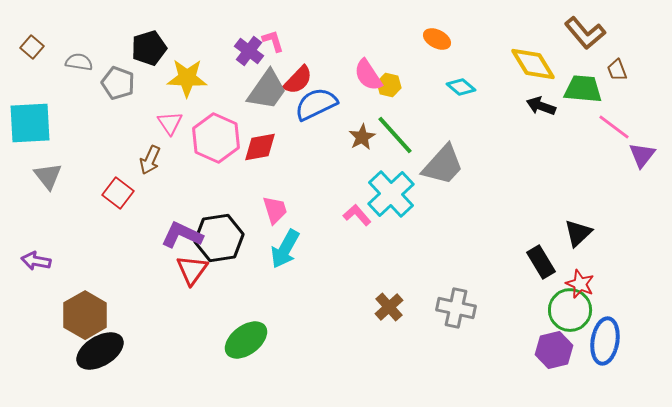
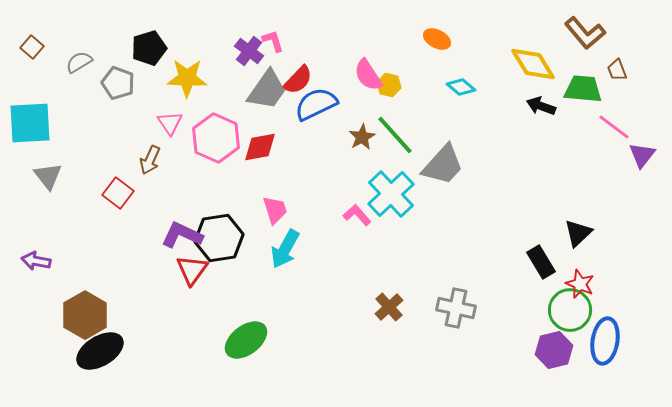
gray semicircle at (79, 62): rotated 40 degrees counterclockwise
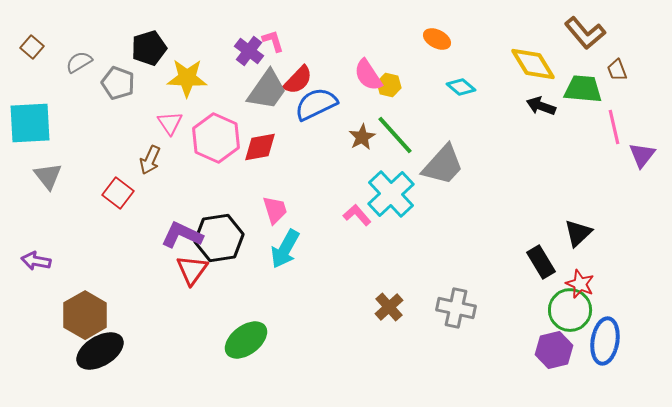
pink line at (614, 127): rotated 40 degrees clockwise
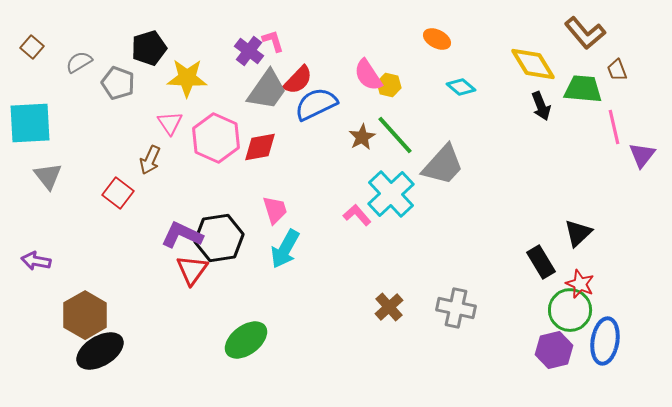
black arrow at (541, 106): rotated 132 degrees counterclockwise
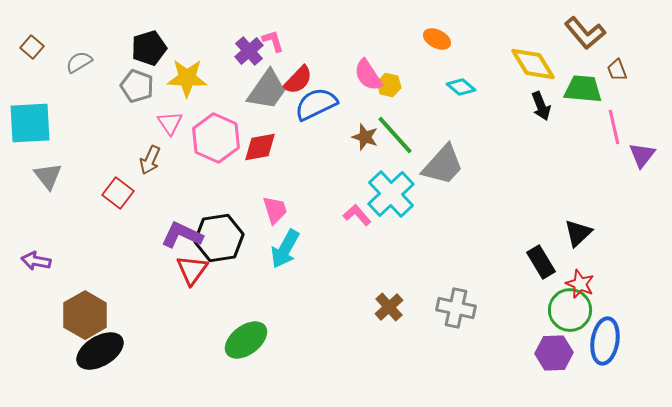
purple cross at (249, 51): rotated 12 degrees clockwise
gray pentagon at (118, 83): moved 19 px right, 3 px down
brown star at (362, 137): moved 3 px right; rotated 24 degrees counterclockwise
purple hexagon at (554, 350): moved 3 px down; rotated 12 degrees clockwise
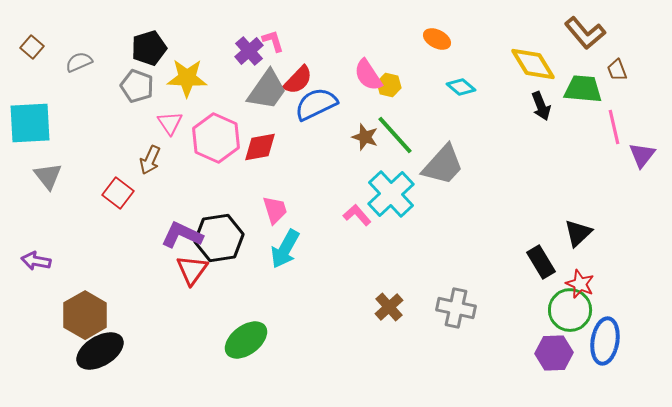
gray semicircle at (79, 62): rotated 8 degrees clockwise
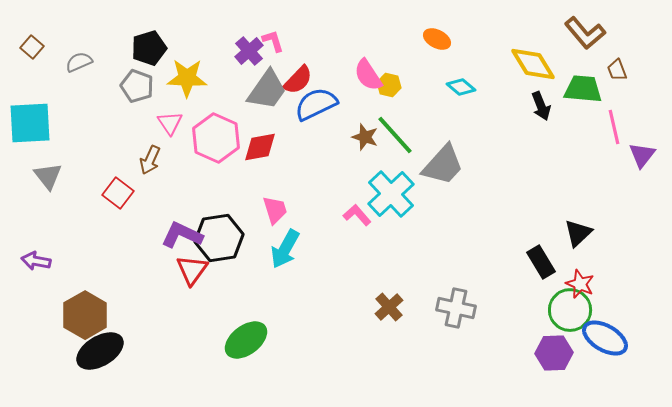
blue ellipse at (605, 341): moved 3 px up; rotated 69 degrees counterclockwise
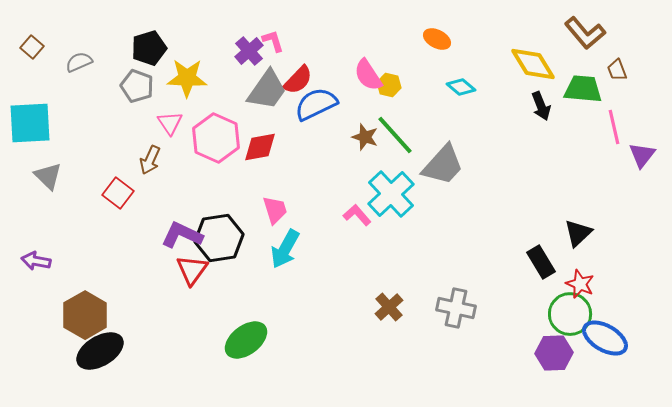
gray triangle at (48, 176): rotated 8 degrees counterclockwise
green circle at (570, 310): moved 4 px down
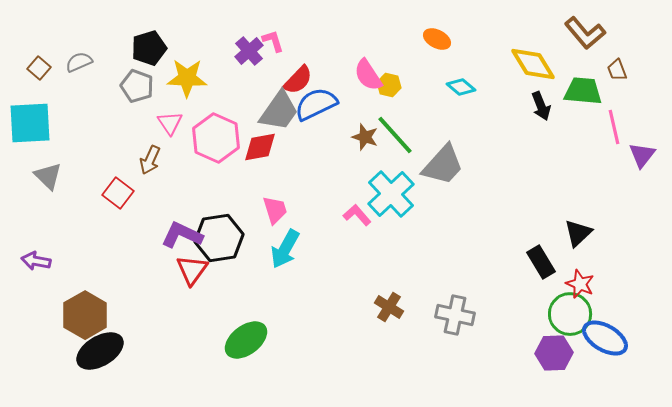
brown square at (32, 47): moved 7 px right, 21 px down
green trapezoid at (583, 89): moved 2 px down
gray trapezoid at (267, 90): moved 12 px right, 21 px down
brown cross at (389, 307): rotated 16 degrees counterclockwise
gray cross at (456, 308): moved 1 px left, 7 px down
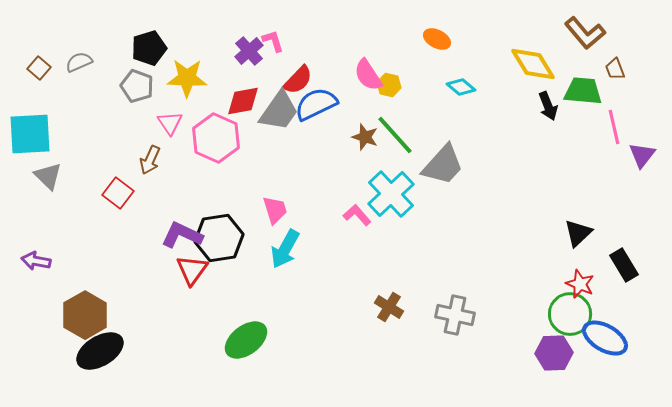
brown trapezoid at (617, 70): moved 2 px left, 1 px up
black arrow at (541, 106): moved 7 px right
cyan square at (30, 123): moved 11 px down
red diamond at (260, 147): moved 17 px left, 46 px up
black rectangle at (541, 262): moved 83 px right, 3 px down
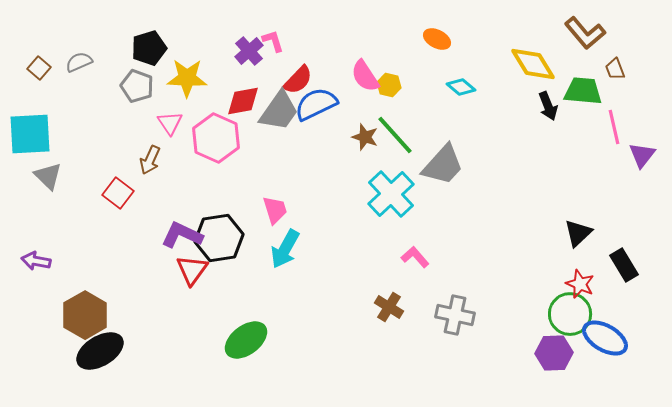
pink semicircle at (368, 75): moved 3 px left, 1 px down
pink L-shape at (357, 215): moved 58 px right, 42 px down
